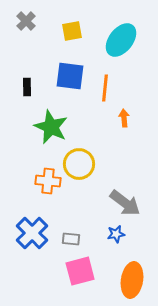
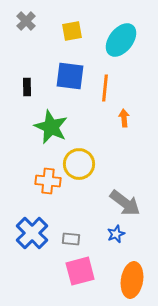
blue star: rotated 12 degrees counterclockwise
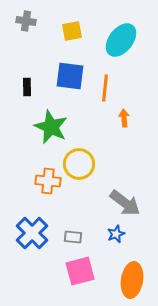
gray cross: rotated 36 degrees counterclockwise
gray rectangle: moved 2 px right, 2 px up
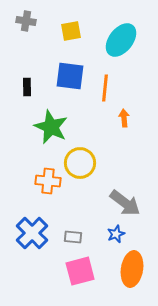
yellow square: moved 1 px left
yellow circle: moved 1 px right, 1 px up
orange ellipse: moved 11 px up
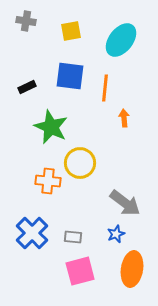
black rectangle: rotated 66 degrees clockwise
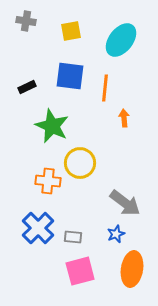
green star: moved 1 px right, 1 px up
blue cross: moved 6 px right, 5 px up
